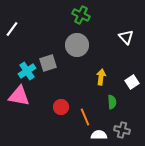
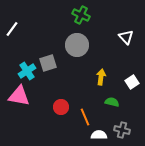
green semicircle: rotated 72 degrees counterclockwise
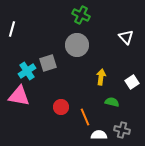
white line: rotated 21 degrees counterclockwise
